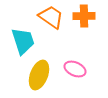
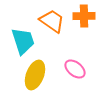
orange trapezoid: moved 1 px right, 4 px down
pink ellipse: rotated 15 degrees clockwise
yellow ellipse: moved 4 px left
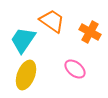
orange cross: moved 6 px right, 16 px down; rotated 30 degrees clockwise
cyan trapezoid: moved 1 px up; rotated 128 degrees counterclockwise
yellow ellipse: moved 9 px left
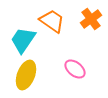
orange cross: moved 1 px right, 13 px up; rotated 25 degrees clockwise
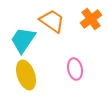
pink ellipse: rotated 40 degrees clockwise
yellow ellipse: rotated 40 degrees counterclockwise
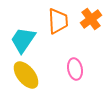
orange trapezoid: moved 6 px right; rotated 52 degrees clockwise
yellow ellipse: rotated 20 degrees counterclockwise
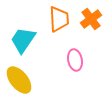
orange trapezoid: moved 1 px right, 2 px up
pink ellipse: moved 9 px up
yellow ellipse: moved 7 px left, 5 px down
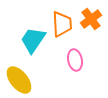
orange trapezoid: moved 3 px right, 5 px down
cyan trapezoid: moved 10 px right
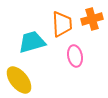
orange cross: moved 1 px right; rotated 20 degrees clockwise
cyan trapezoid: moved 1 px left, 2 px down; rotated 40 degrees clockwise
pink ellipse: moved 4 px up
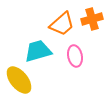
orange trapezoid: rotated 52 degrees clockwise
cyan trapezoid: moved 6 px right, 9 px down
